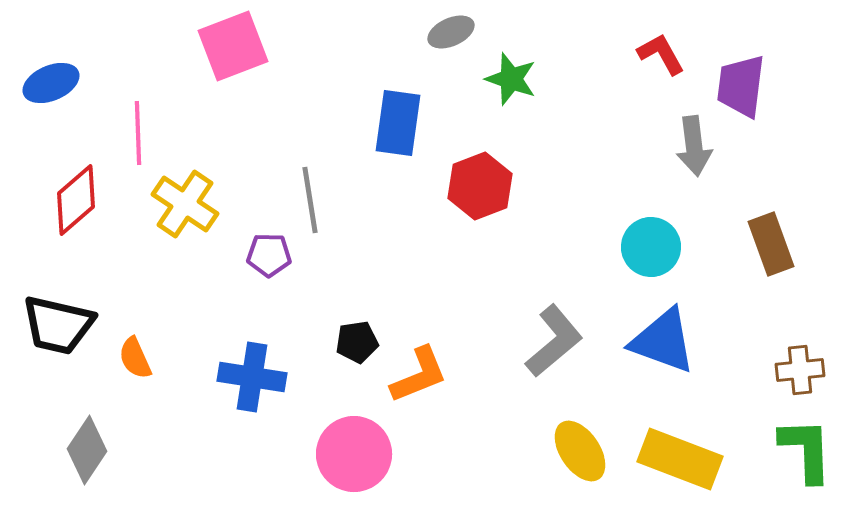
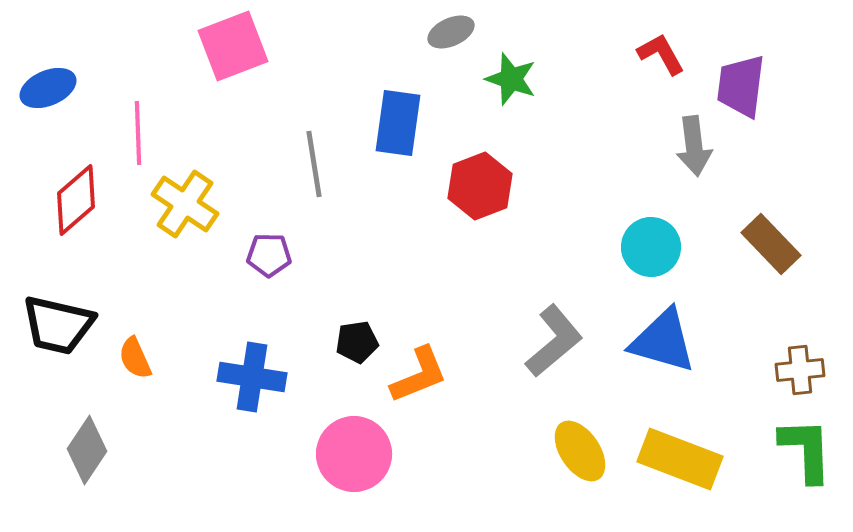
blue ellipse: moved 3 px left, 5 px down
gray line: moved 4 px right, 36 px up
brown rectangle: rotated 24 degrees counterclockwise
blue triangle: rotated 4 degrees counterclockwise
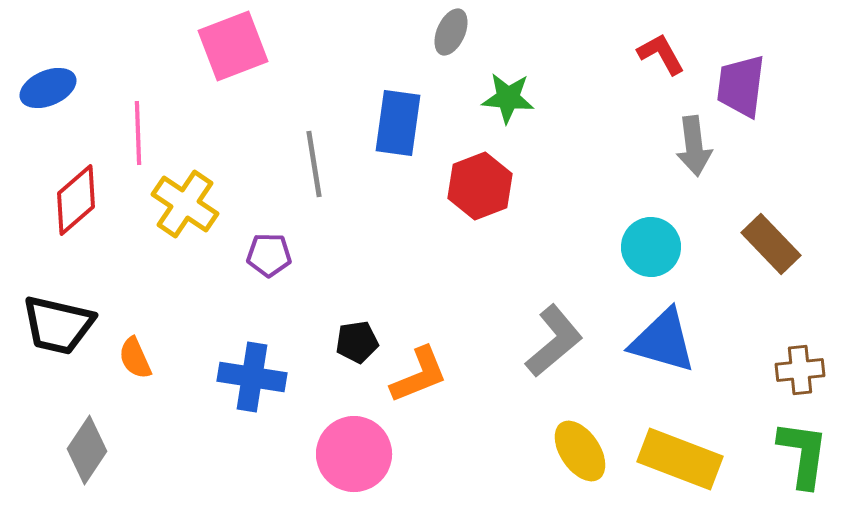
gray ellipse: rotated 42 degrees counterclockwise
green star: moved 3 px left, 19 px down; rotated 14 degrees counterclockwise
green L-shape: moved 3 px left, 4 px down; rotated 10 degrees clockwise
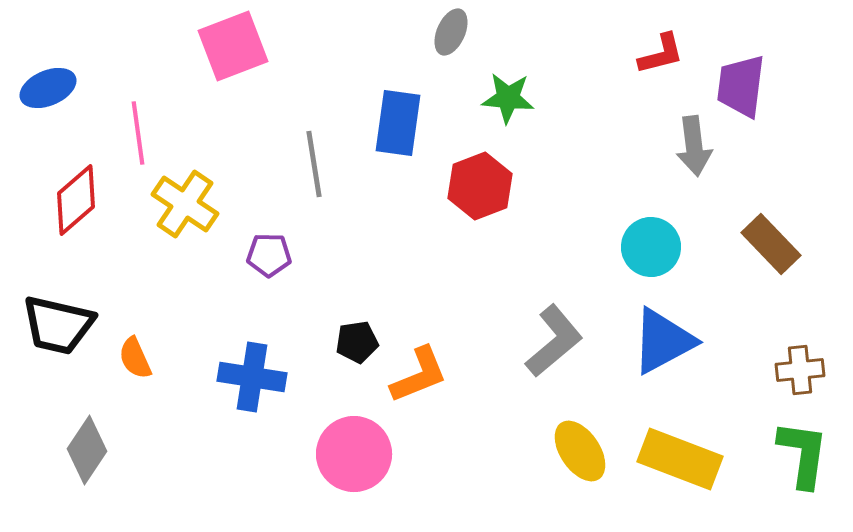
red L-shape: rotated 105 degrees clockwise
pink line: rotated 6 degrees counterclockwise
blue triangle: rotated 44 degrees counterclockwise
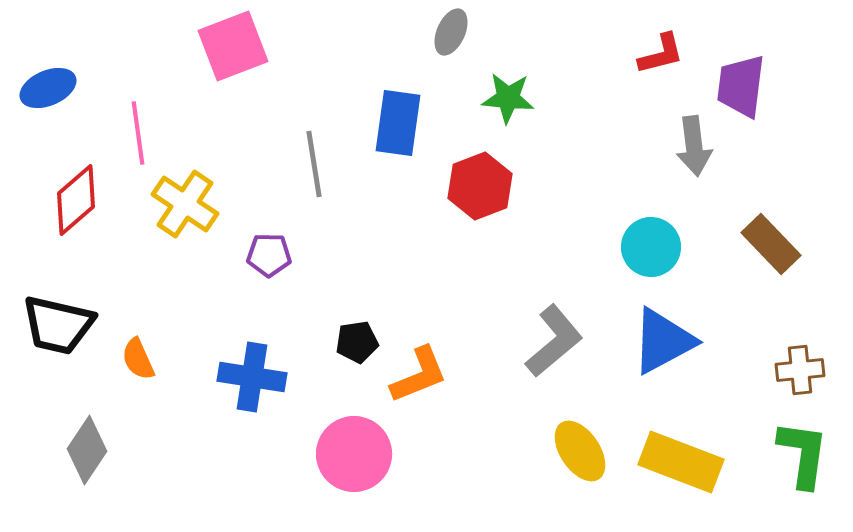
orange semicircle: moved 3 px right, 1 px down
yellow rectangle: moved 1 px right, 3 px down
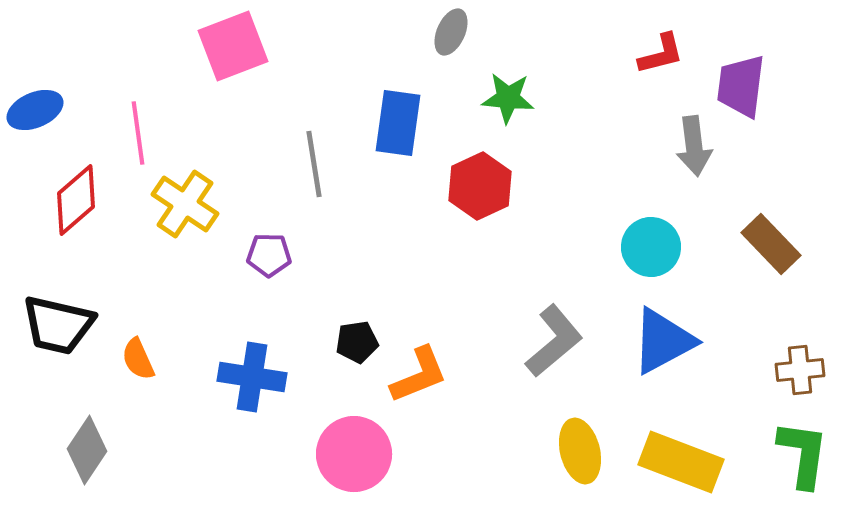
blue ellipse: moved 13 px left, 22 px down
red hexagon: rotated 4 degrees counterclockwise
yellow ellipse: rotated 20 degrees clockwise
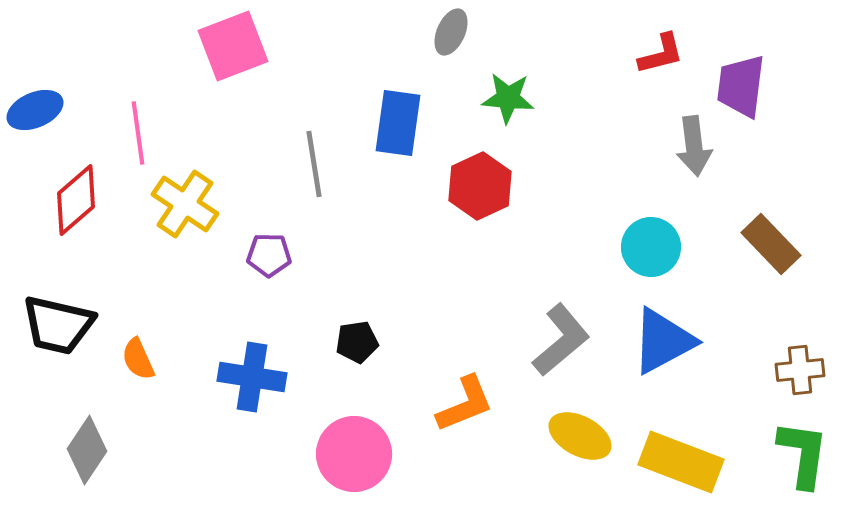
gray L-shape: moved 7 px right, 1 px up
orange L-shape: moved 46 px right, 29 px down
yellow ellipse: moved 15 px up; rotated 48 degrees counterclockwise
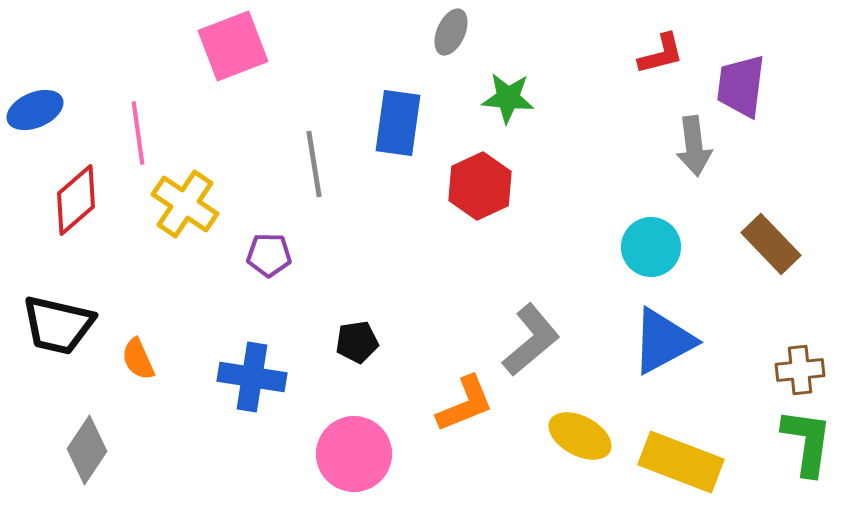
gray L-shape: moved 30 px left
green L-shape: moved 4 px right, 12 px up
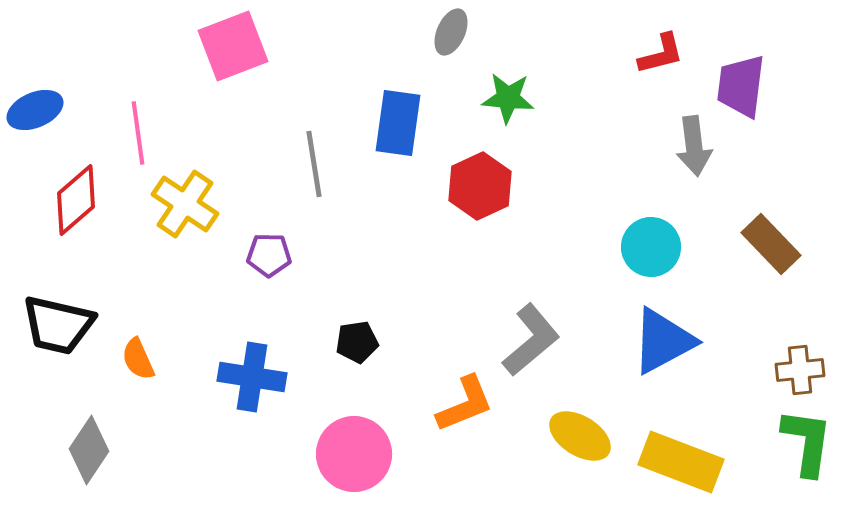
yellow ellipse: rotated 4 degrees clockwise
gray diamond: moved 2 px right
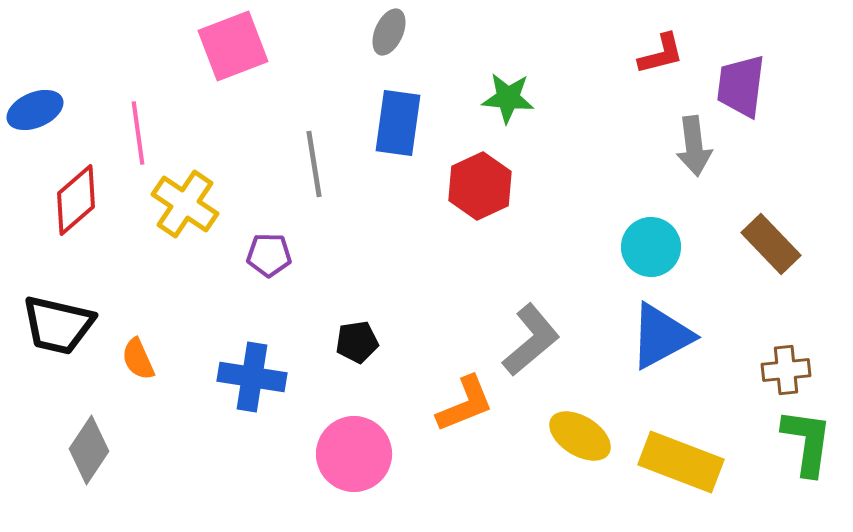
gray ellipse: moved 62 px left
blue triangle: moved 2 px left, 5 px up
brown cross: moved 14 px left
